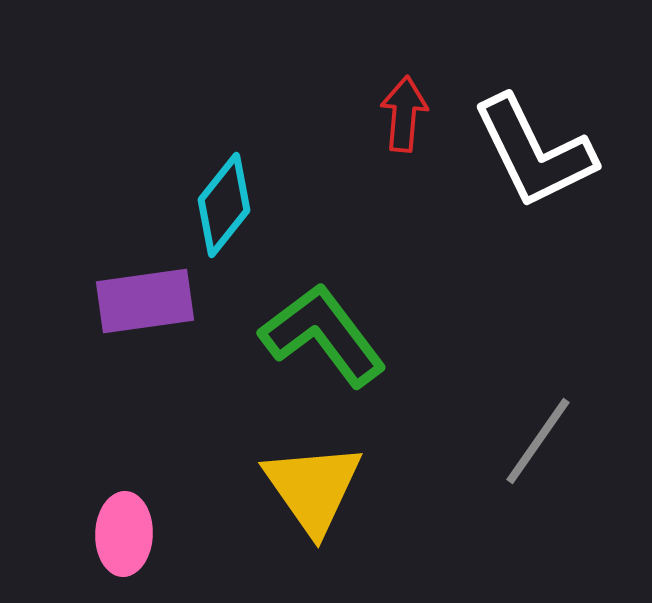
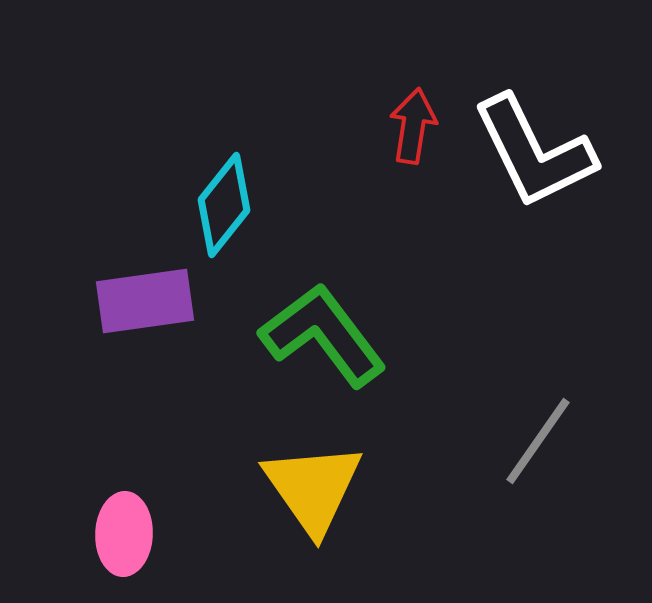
red arrow: moved 9 px right, 12 px down; rotated 4 degrees clockwise
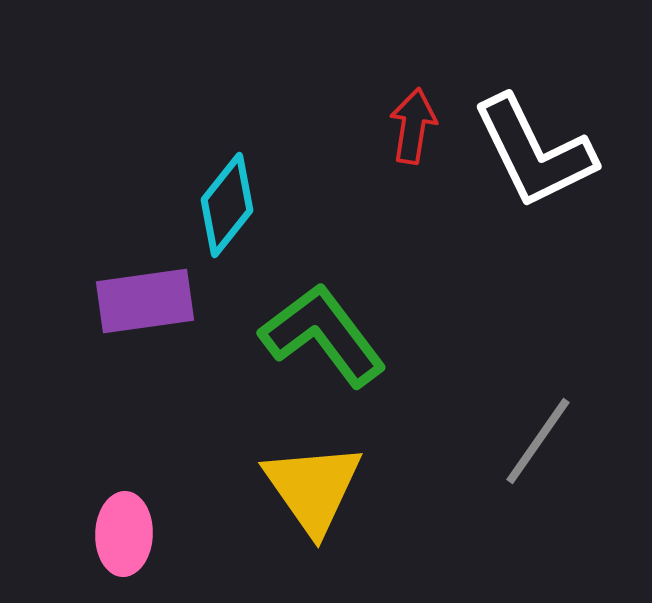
cyan diamond: moved 3 px right
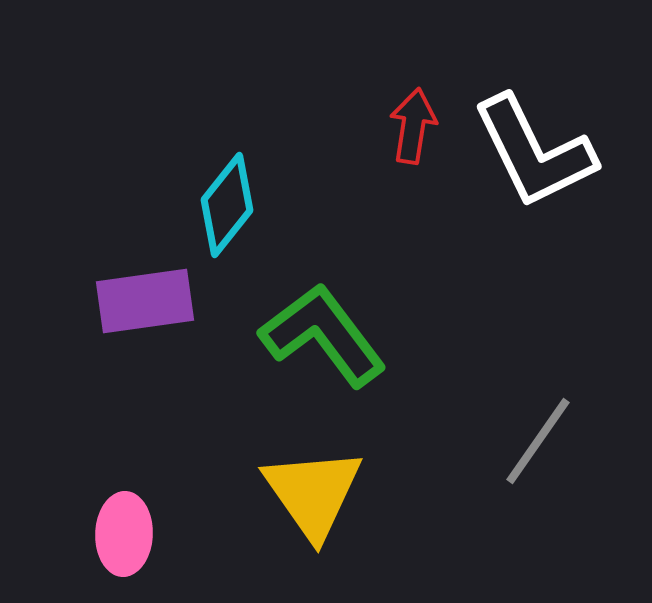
yellow triangle: moved 5 px down
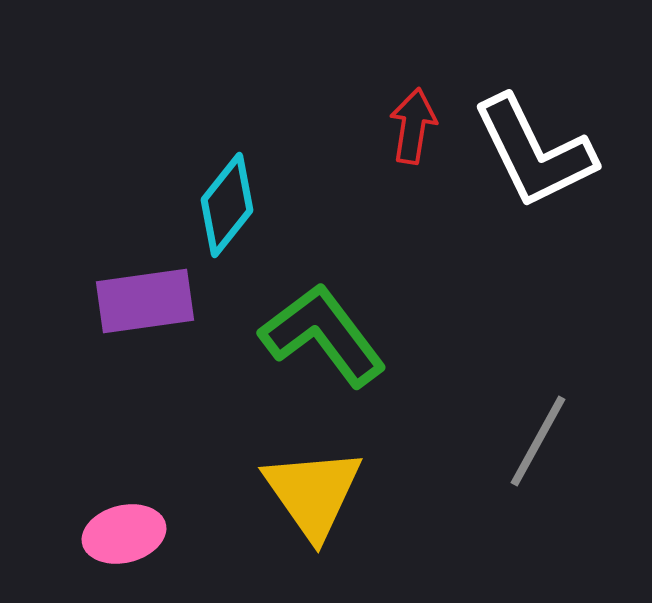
gray line: rotated 6 degrees counterclockwise
pink ellipse: rotated 74 degrees clockwise
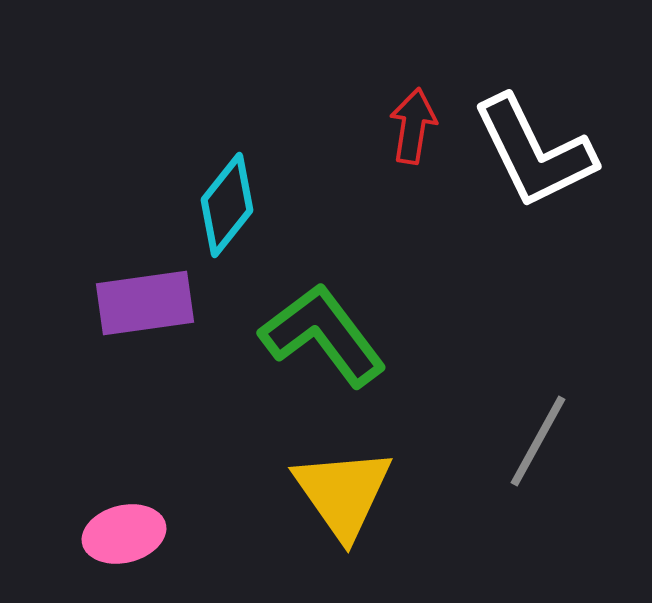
purple rectangle: moved 2 px down
yellow triangle: moved 30 px right
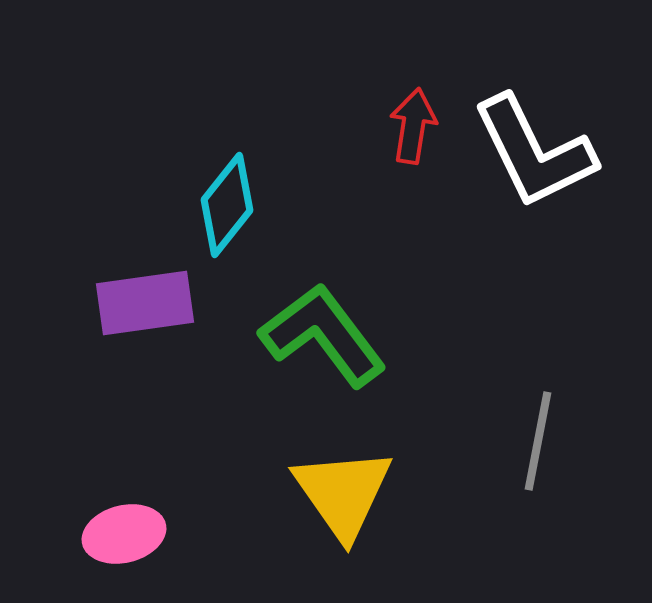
gray line: rotated 18 degrees counterclockwise
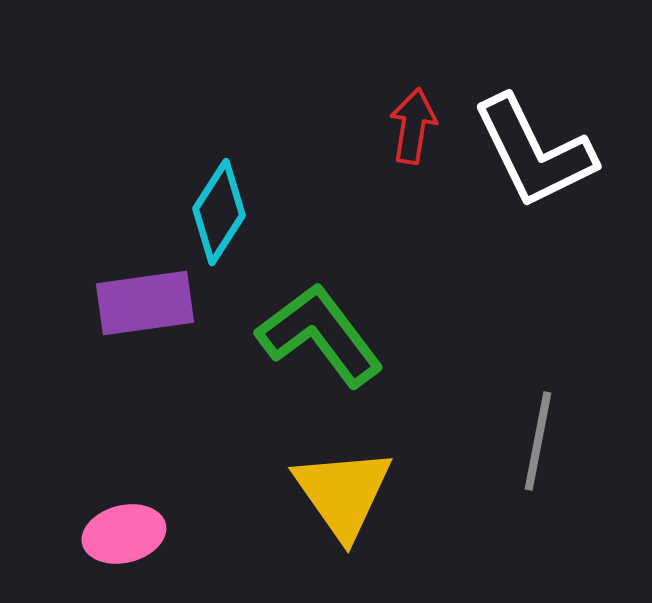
cyan diamond: moved 8 px left, 7 px down; rotated 6 degrees counterclockwise
green L-shape: moved 3 px left
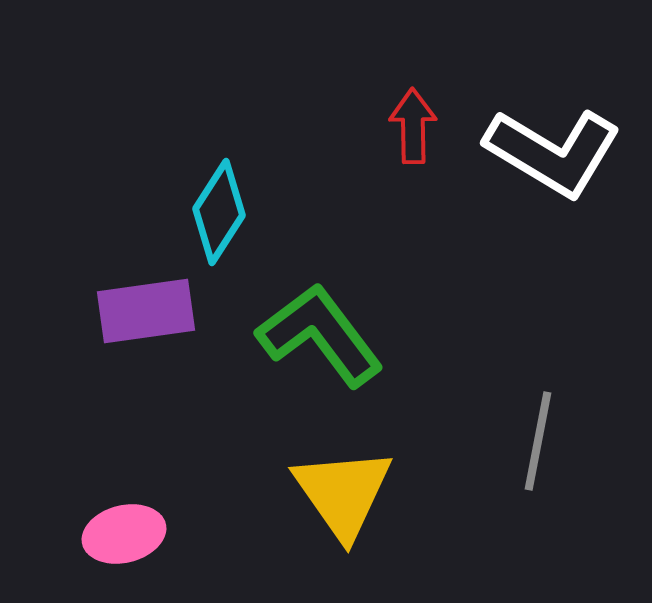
red arrow: rotated 10 degrees counterclockwise
white L-shape: moved 19 px right; rotated 33 degrees counterclockwise
purple rectangle: moved 1 px right, 8 px down
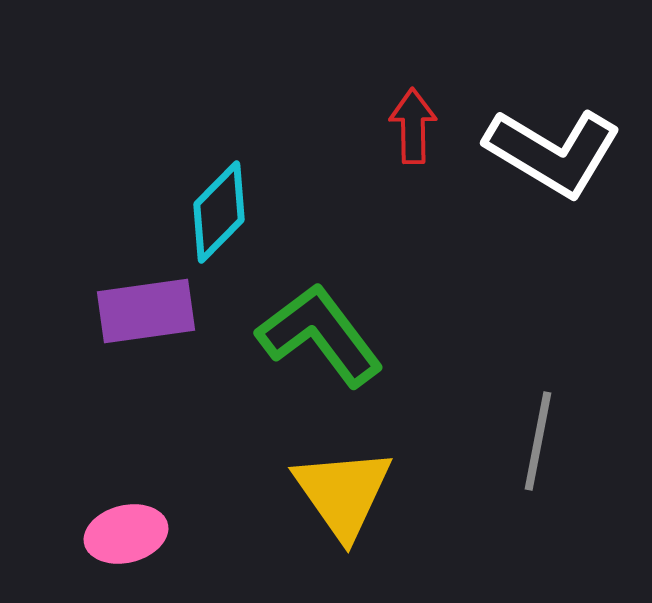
cyan diamond: rotated 12 degrees clockwise
pink ellipse: moved 2 px right
